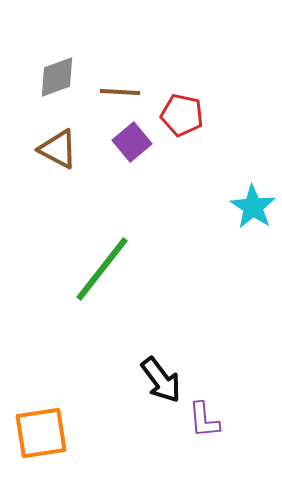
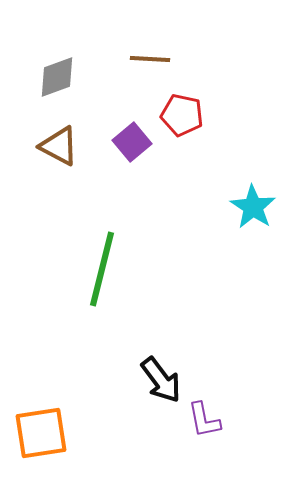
brown line: moved 30 px right, 33 px up
brown triangle: moved 1 px right, 3 px up
green line: rotated 24 degrees counterclockwise
purple L-shape: rotated 6 degrees counterclockwise
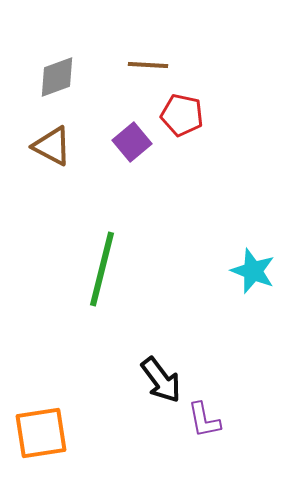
brown line: moved 2 px left, 6 px down
brown triangle: moved 7 px left
cyan star: moved 64 px down; rotated 12 degrees counterclockwise
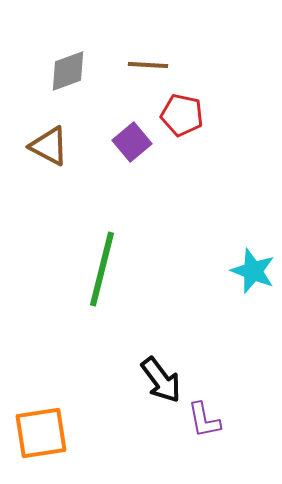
gray diamond: moved 11 px right, 6 px up
brown triangle: moved 3 px left
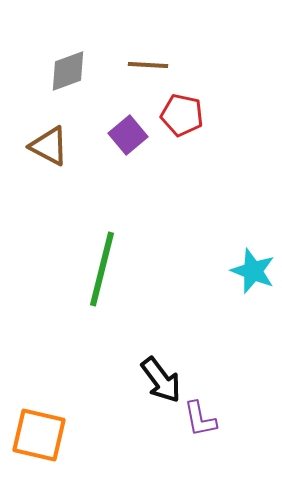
purple square: moved 4 px left, 7 px up
purple L-shape: moved 4 px left, 1 px up
orange square: moved 2 px left, 2 px down; rotated 22 degrees clockwise
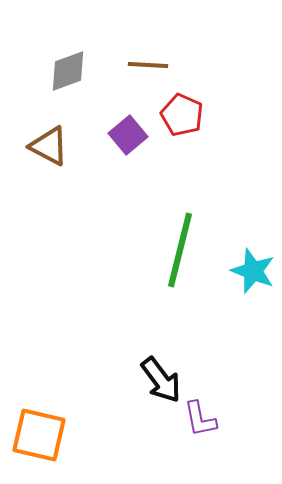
red pentagon: rotated 12 degrees clockwise
green line: moved 78 px right, 19 px up
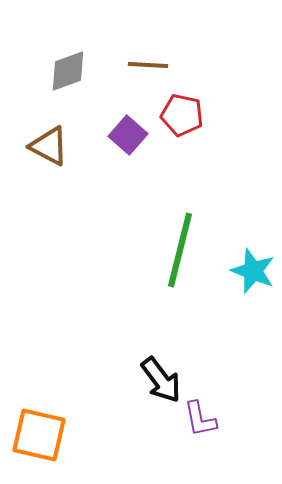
red pentagon: rotated 12 degrees counterclockwise
purple square: rotated 9 degrees counterclockwise
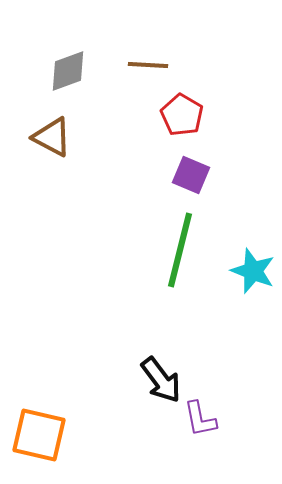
red pentagon: rotated 18 degrees clockwise
purple square: moved 63 px right, 40 px down; rotated 18 degrees counterclockwise
brown triangle: moved 3 px right, 9 px up
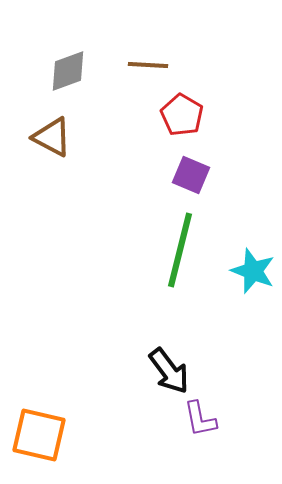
black arrow: moved 8 px right, 9 px up
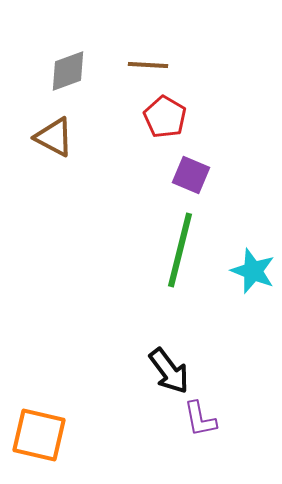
red pentagon: moved 17 px left, 2 px down
brown triangle: moved 2 px right
